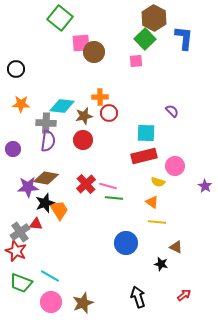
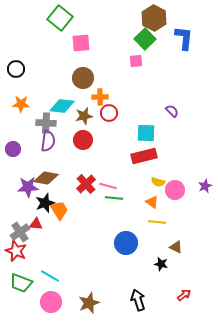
brown circle at (94, 52): moved 11 px left, 26 px down
pink circle at (175, 166): moved 24 px down
purple star at (205, 186): rotated 16 degrees clockwise
black arrow at (138, 297): moved 3 px down
brown star at (83, 303): moved 6 px right
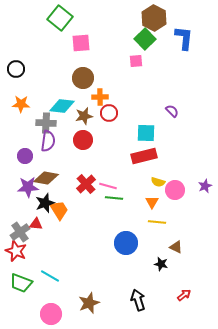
purple circle at (13, 149): moved 12 px right, 7 px down
orange triangle at (152, 202): rotated 24 degrees clockwise
pink circle at (51, 302): moved 12 px down
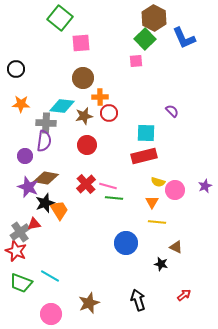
blue L-shape at (184, 38): rotated 150 degrees clockwise
red circle at (83, 140): moved 4 px right, 5 px down
purple semicircle at (48, 141): moved 4 px left
purple star at (28, 187): rotated 25 degrees clockwise
red triangle at (36, 224): moved 2 px left; rotated 16 degrees counterclockwise
